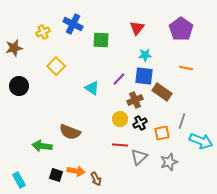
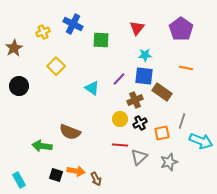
brown star: rotated 18 degrees counterclockwise
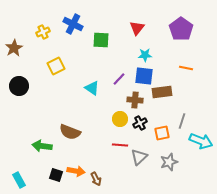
yellow square: rotated 18 degrees clockwise
brown rectangle: rotated 42 degrees counterclockwise
brown cross: rotated 28 degrees clockwise
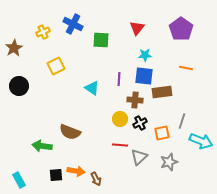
purple line: rotated 40 degrees counterclockwise
black square: rotated 24 degrees counterclockwise
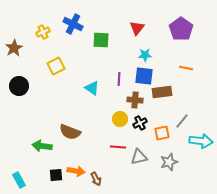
gray line: rotated 21 degrees clockwise
cyan arrow: rotated 15 degrees counterclockwise
red line: moved 2 px left, 2 px down
gray triangle: rotated 30 degrees clockwise
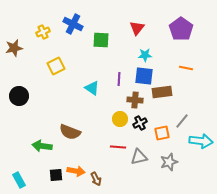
brown star: rotated 18 degrees clockwise
black circle: moved 10 px down
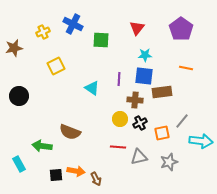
cyan rectangle: moved 16 px up
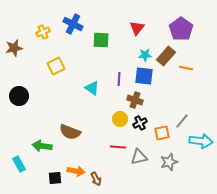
brown rectangle: moved 4 px right, 36 px up; rotated 42 degrees counterclockwise
brown cross: rotated 14 degrees clockwise
black square: moved 1 px left, 3 px down
